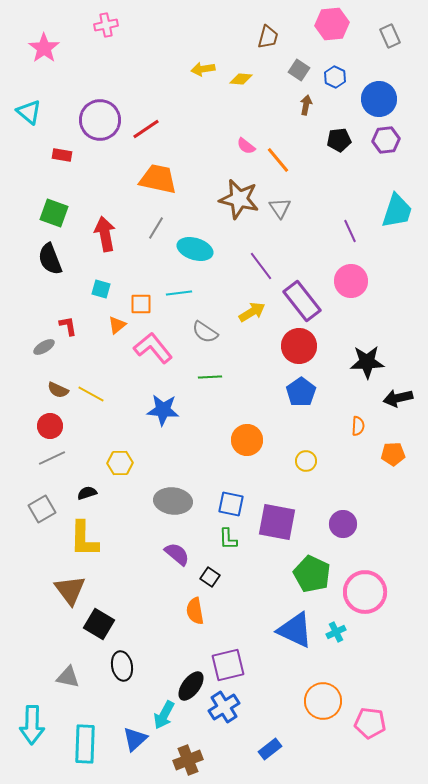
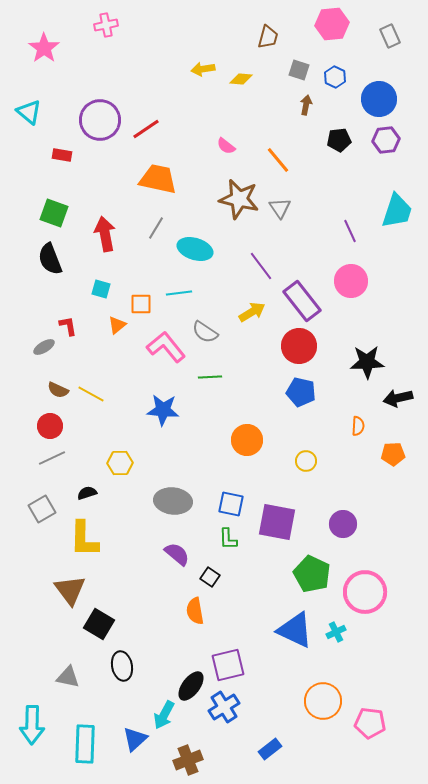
gray square at (299, 70): rotated 15 degrees counterclockwise
pink semicircle at (246, 146): moved 20 px left
pink L-shape at (153, 348): moved 13 px right, 1 px up
blue pentagon at (301, 392): rotated 24 degrees counterclockwise
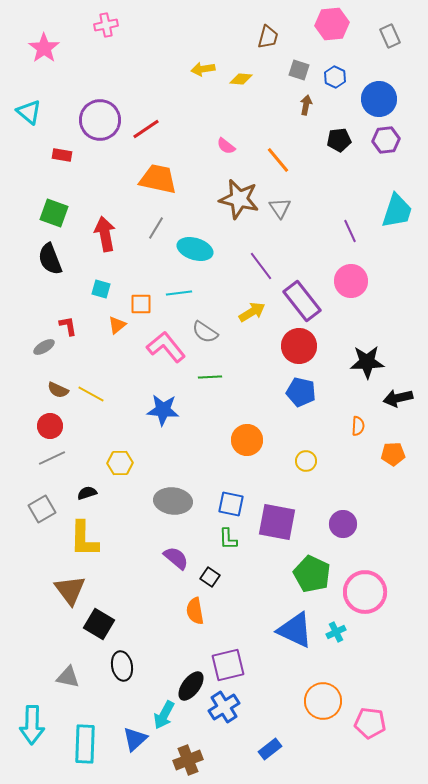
purple semicircle at (177, 554): moved 1 px left, 4 px down
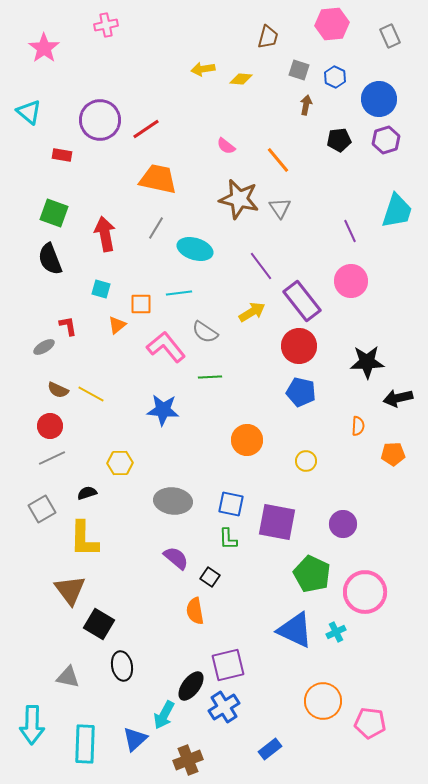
purple hexagon at (386, 140): rotated 12 degrees counterclockwise
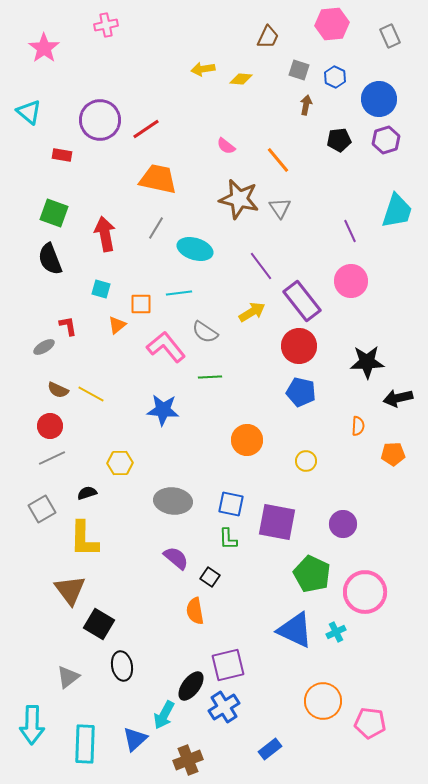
brown trapezoid at (268, 37): rotated 10 degrees clockwise
gray triangle at (68, 677): rotated 50 degrees counterclockwise
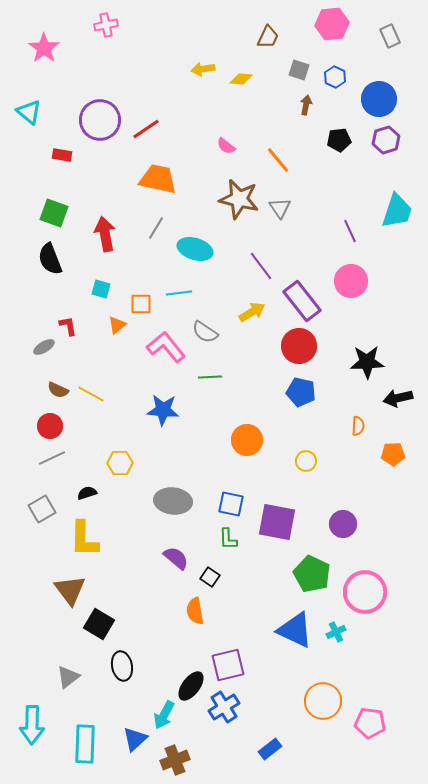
brown cross at (188, 760): moved 13 px left
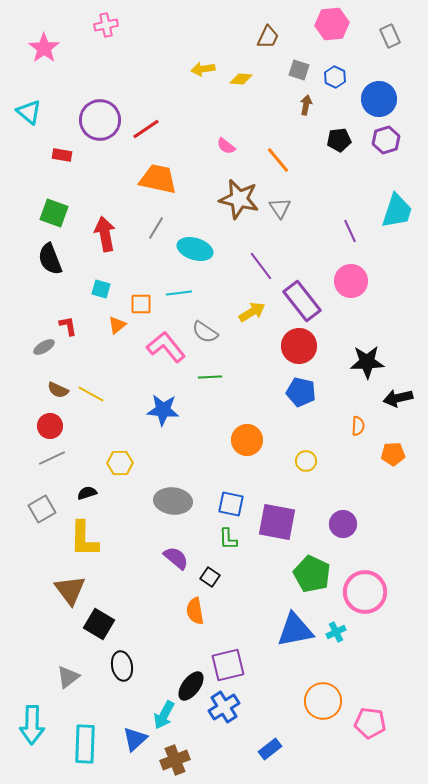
blue triangle at (295, 630): rotated 36 degrees counterclockwise
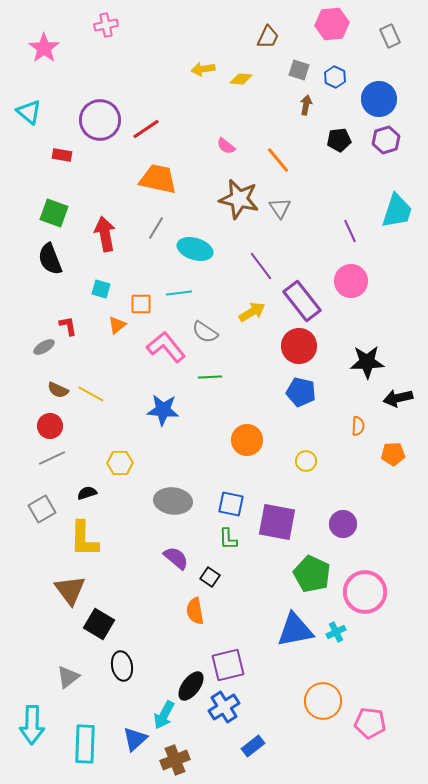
blue rectangle at (270, 749): moved 17 px left, 3 px up
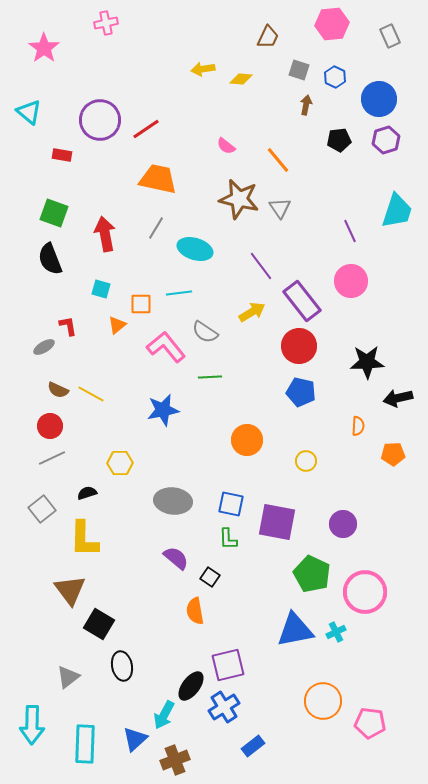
pink cross at (106, 25): moved 2 px up
blue star at (163, 410): rotated 16 degrees counterclockwise
gray square at (42, 509): rotated 8 degrees counterclockwise
